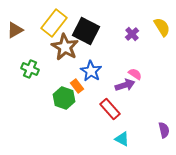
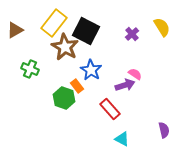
blue star: moved 1 px up
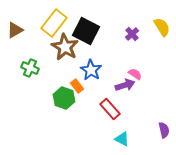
green cross: moved 1 px up
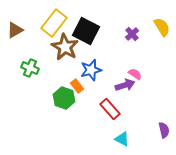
blue star: rotated 25 degrees clockwise
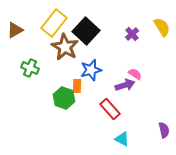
black square: rotated 16 degrees clockwise
orange rectangle: rotated 40 degrees clockwise
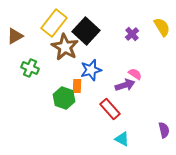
brown triangle: moved 6 px down
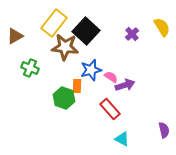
brown star: rotated 24 degrees counterclockwise
pink semicircle: moved 24 px left, 3 px down
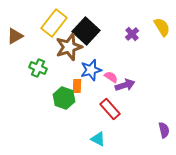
brown star: moved 4 px right; rotated 24 degrees counterclockwise
green cross: moved 8 px right
cyan triangle: moved 24 px left
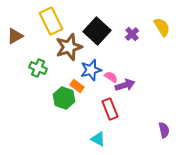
yellow rectangle: moved 3 px left, 2 px up; rotated 64 degrees counterclockwise
black square: moved 11 px right
orange rectangle: rotated 56 degrees counterclockwise
red rectangle: rotated 20 degrees clockwise
